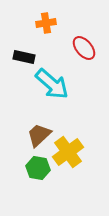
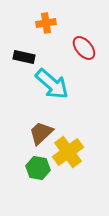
brown trapezoid: moved 2 px right, 2 px up
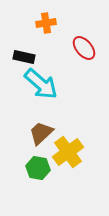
cyan arrow: moved 11 px left
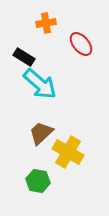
red ellipse: moved 3 px left, 4 px up
black rectangle: rotated 20 degrees clockwise
cyan arrow: moved 1 px left
yellow cross: rotated 24 degrees counterclockwise
green hexagon: moved 13 px down
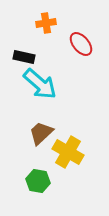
black rectangle: rotated 20 degrees counterclockwise
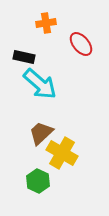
yellow cross: moved 6 px left, 1 px down
green hexagon: rotated 15 degrees clockwise
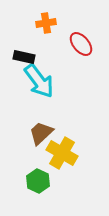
cyan arrow: moved 1 px left, 3 px up; rotated 12 degrees clockwise
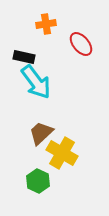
orange cross: moved 1 px down
cyan arrow: moved 3 px left, 1 px down
